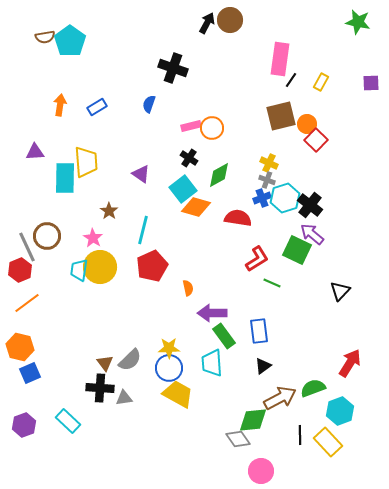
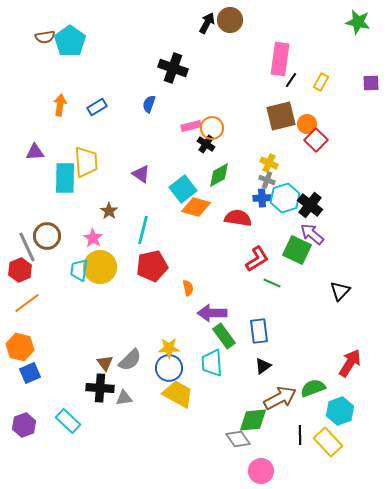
black cross at (189, 158): moved 17 px right, 14 px up
blue cross at (262, 198): rotated 18 degrees clockwise
red pentagon at (152, 266): rotated 12 degrees clockwise
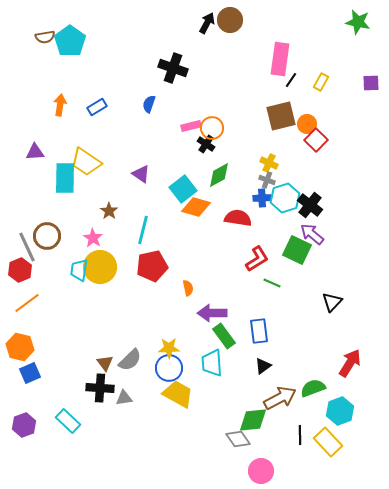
yellow trapezoid at (86, 162): rotated 128 degrees clockwise
black triangle at (340, 291): moved 8 px left, 11 px down
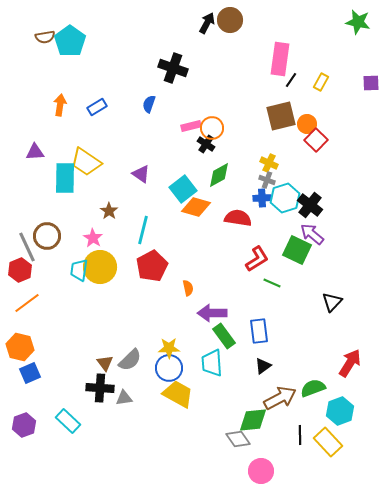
red pentagon at (152, 266): rotated 16 degrees counterclockwise
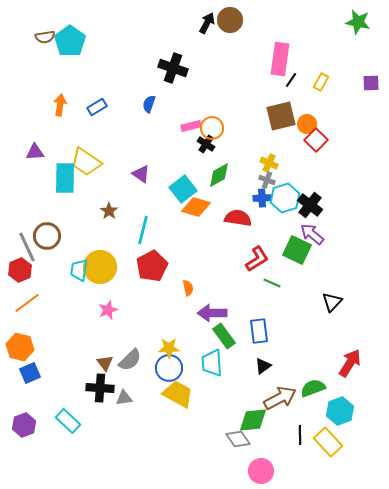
pink star at (93, 238): moved 15 px right, 72 px down; rotated 18 degrees clockwise
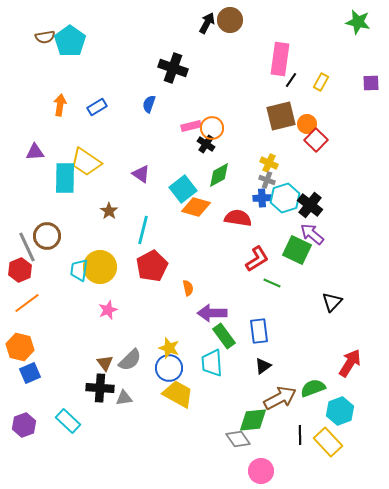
yellow star at (169, 348): rotated 20 degrees clockwise
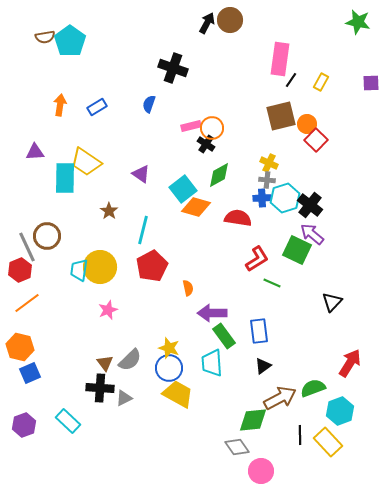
gray cross at (267, 180): rotated 14 degrees counterclockwise
gray triangle at (124, 398): rotated 18 degrees counterclockwise
gray diamond at (238, 439): moved 1 px left, 8 px down
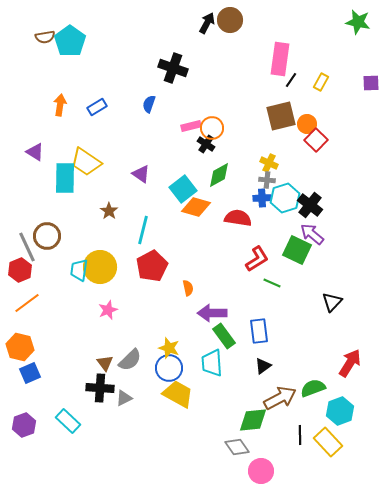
purple triangle at (35, 152): rotated 36 degrees clockwise
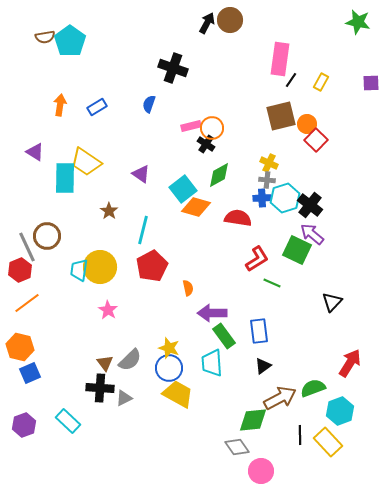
pink star at (108, 310): rotated 18 degrees counterclockwise
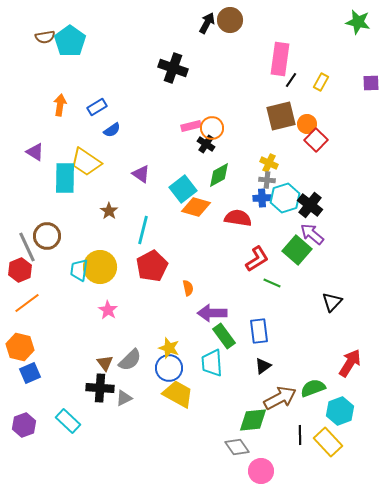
blue semicircle at (149, 104): moved 37 px left, 26 px down; rotated 144 degrees counterclockwise
green square at (297, 250): rotated 16 degrees clockwise
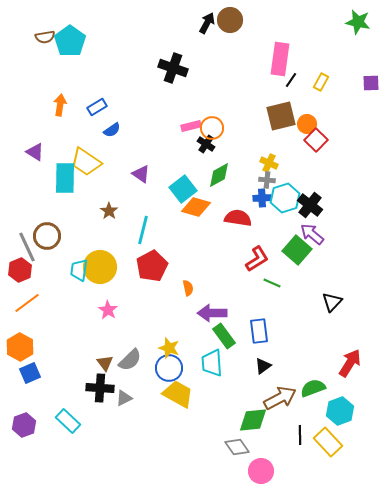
orange hexagon at (20, 347): rotated 16 degrees clockwise
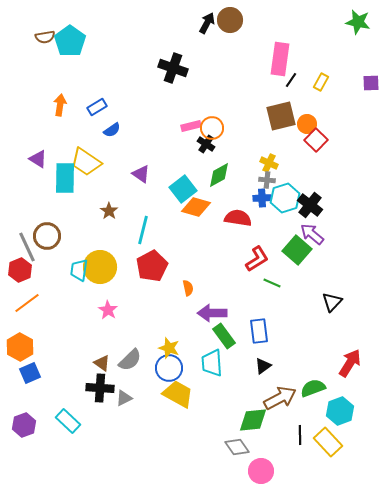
purple triangle at (35, 152): moved 3 px right, 7 px down
brown triangle at (105, 363): moved 3 px left; rotated 18 degrees counterclockwise
